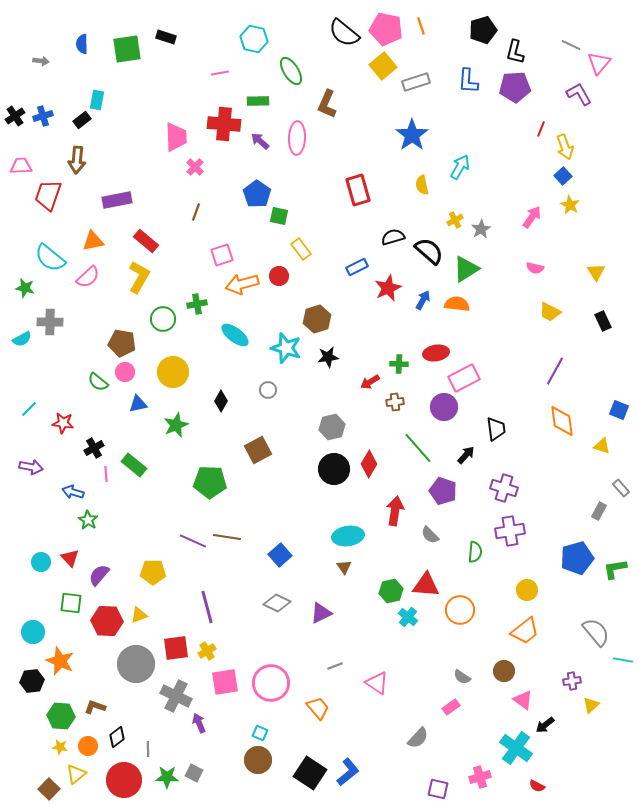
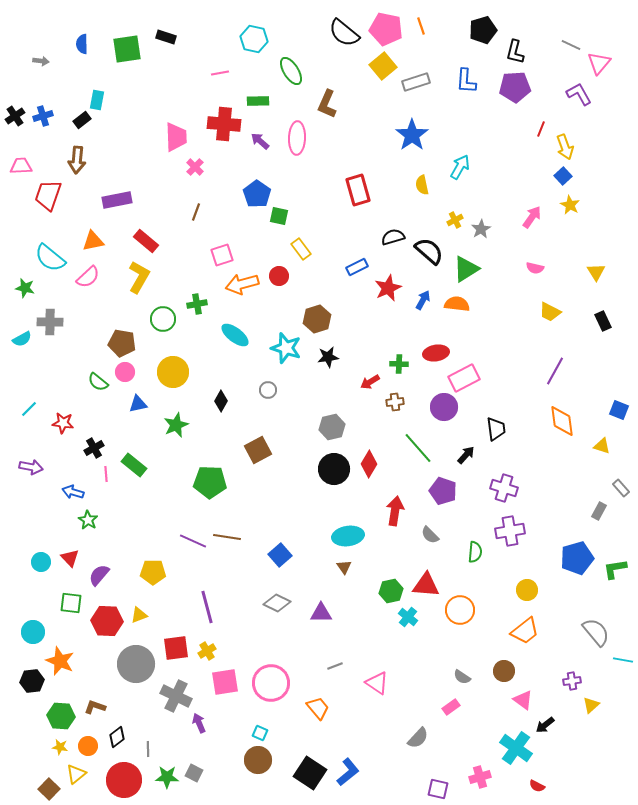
blue L-shape at (468, 81): moved 2 px left
purple triangle at (321, 613): rotated 25 degrees clockwise
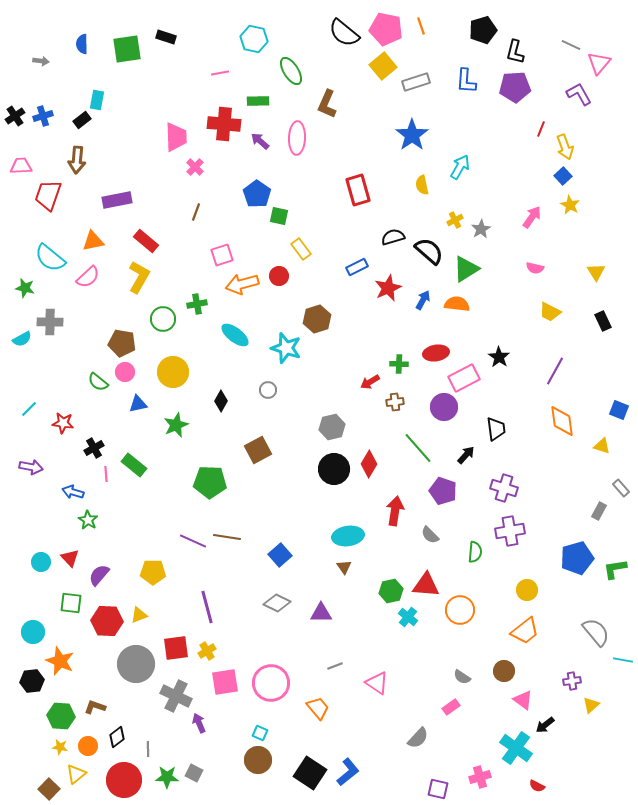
black star at (328, 357): moved 171 px right; rotated 30 degrees counterclockwise
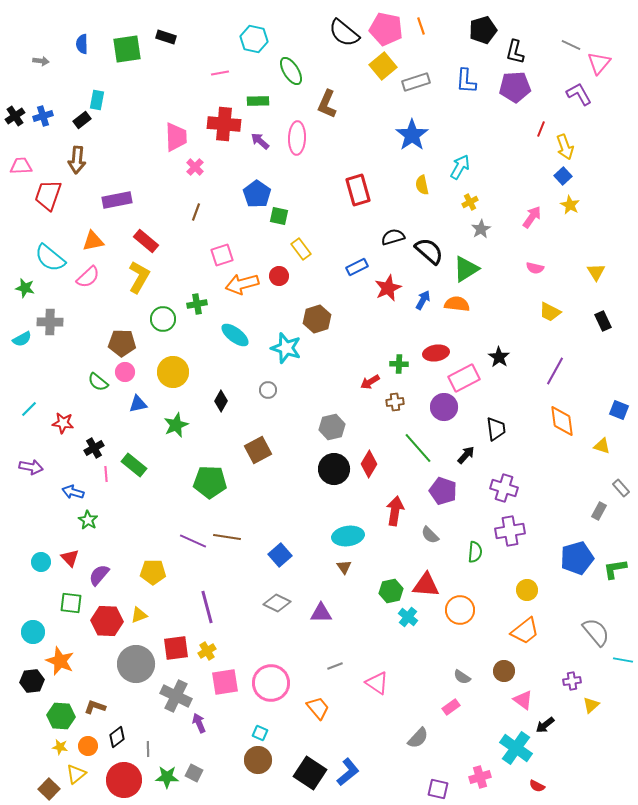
yellow cross at (455, 220): moved 15 px right, 18 px up
brown pentagon at (122, 343): rotated 8 degrees counterclockwise
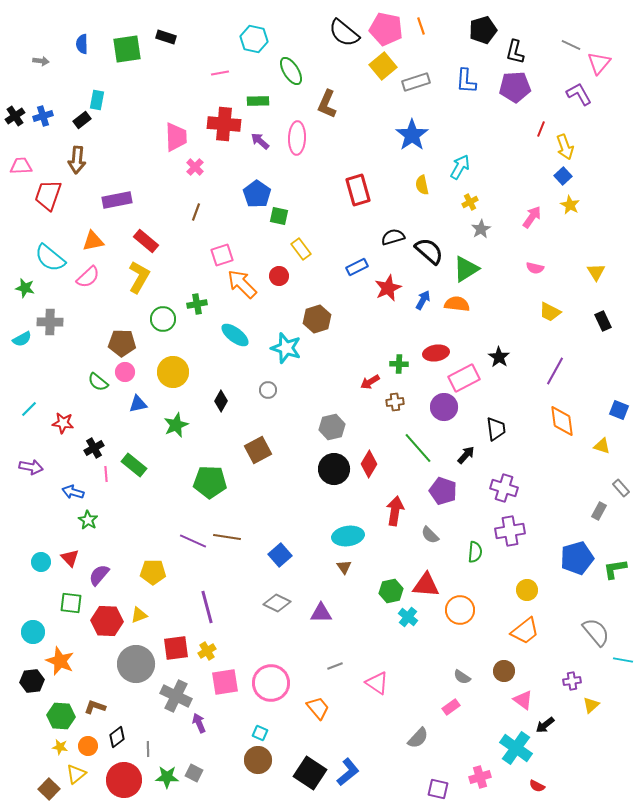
orange arrow at (242, 284): rotated 60 degrees clockwise
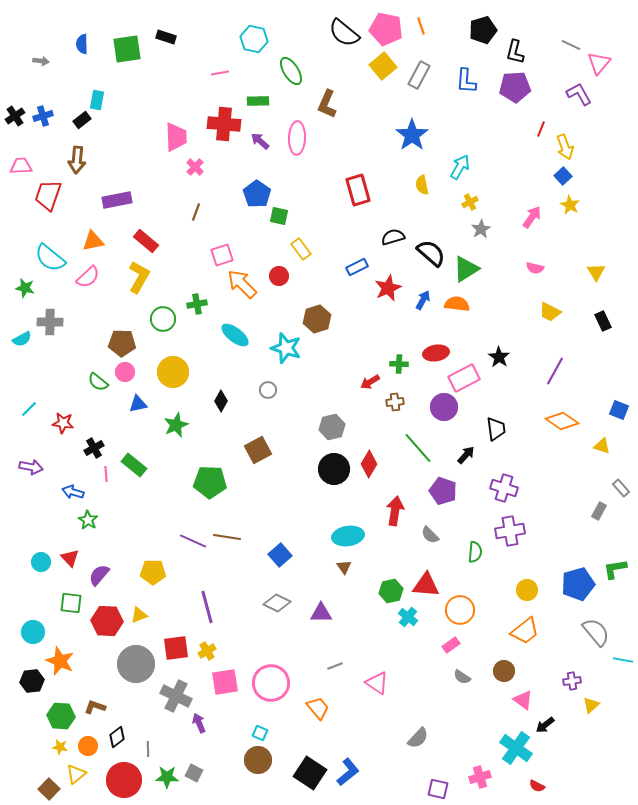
gray rectangle at (416, 82): moved 3 px right, 7 px up; rotated 44 degrees counterclockwise
black semicircle at (429, 251): moved 2 px right, 2 px down
orange diamond at (562, 421): rotated 48 degrees counterclockwise
blue pentagon at (577, 558): moved 1 px right, 26 px down
pink rectangle at (451, 707): moved 62 px up
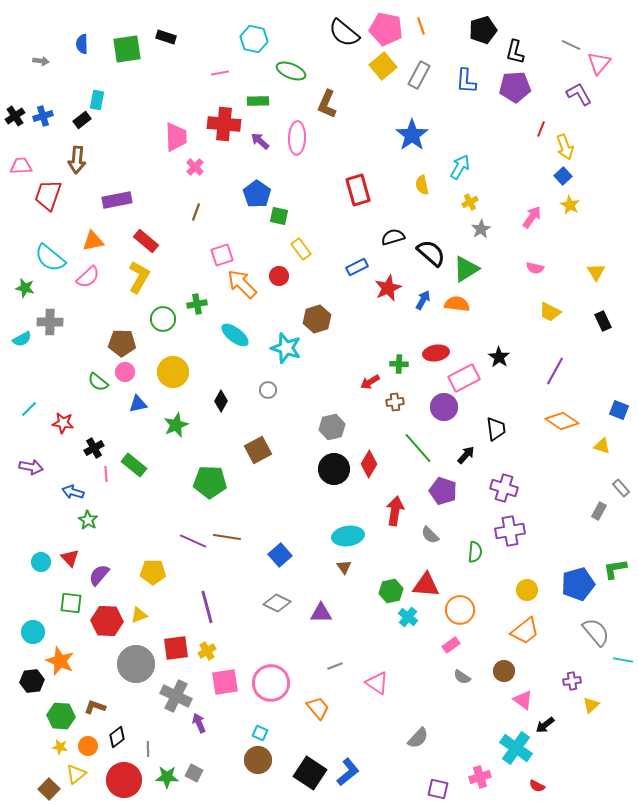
green ellipse at (291, 71): rotated 36 degrees counterclockwise
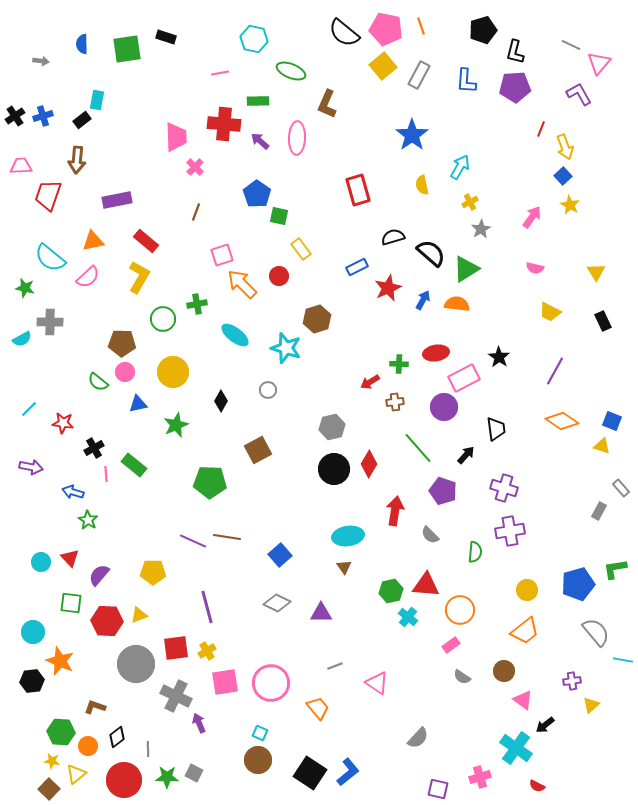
blue square at (619, 410): moved 7 px left, 11 px down
green hexagon at (61, 716): moved 16 px down
yellow star at (60, 747): moved 8 px left, 14 px down
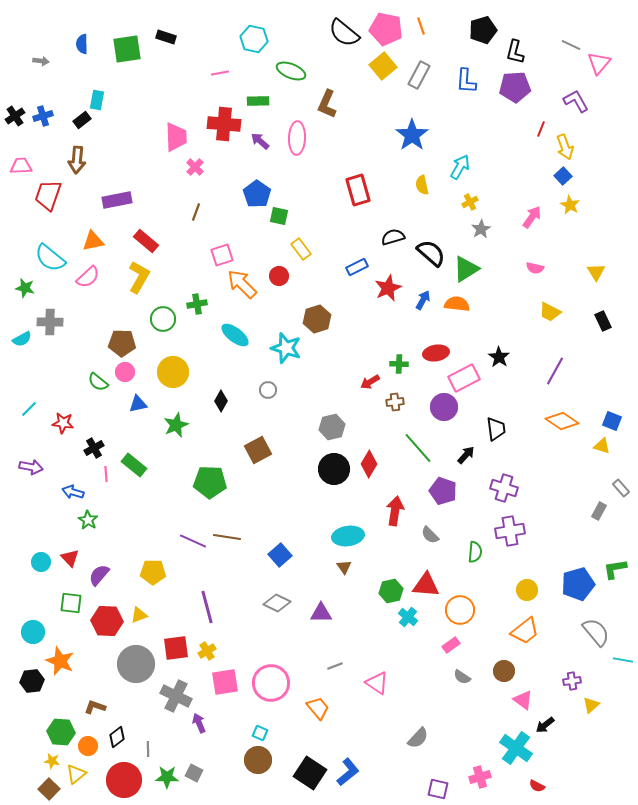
purple L-shape at (579, 94): moved 3 px left, 7 px down
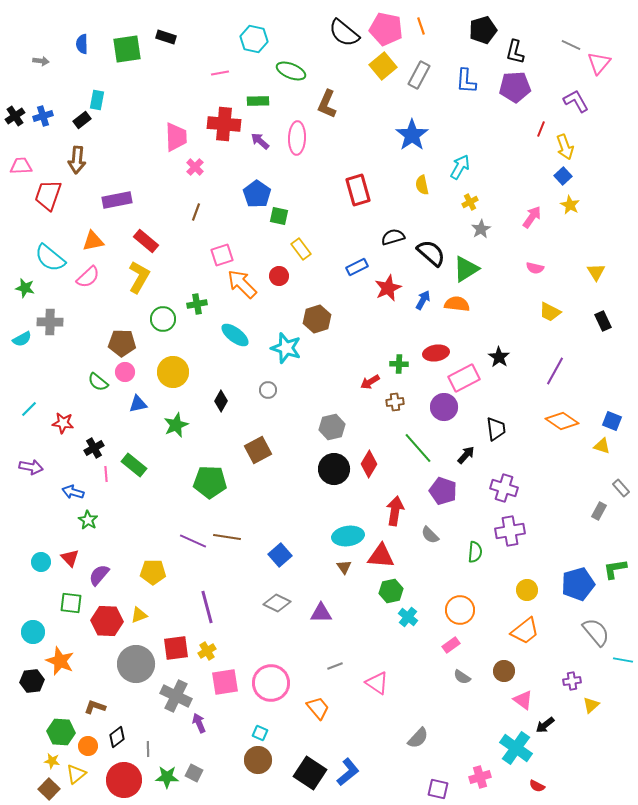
red triangle at (426, 585): moved 45 px left, 29 px up
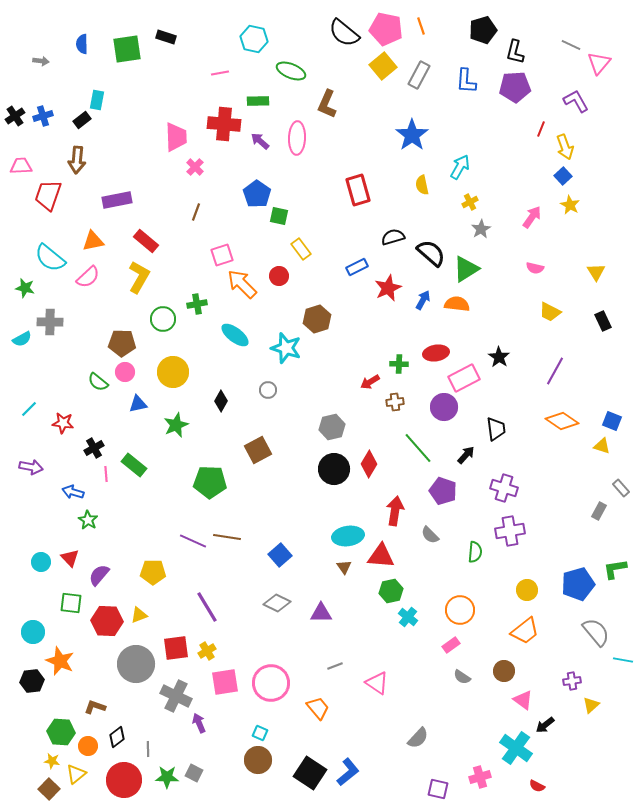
purple line at (207, 607): rotated 16 degrees counterclockwise
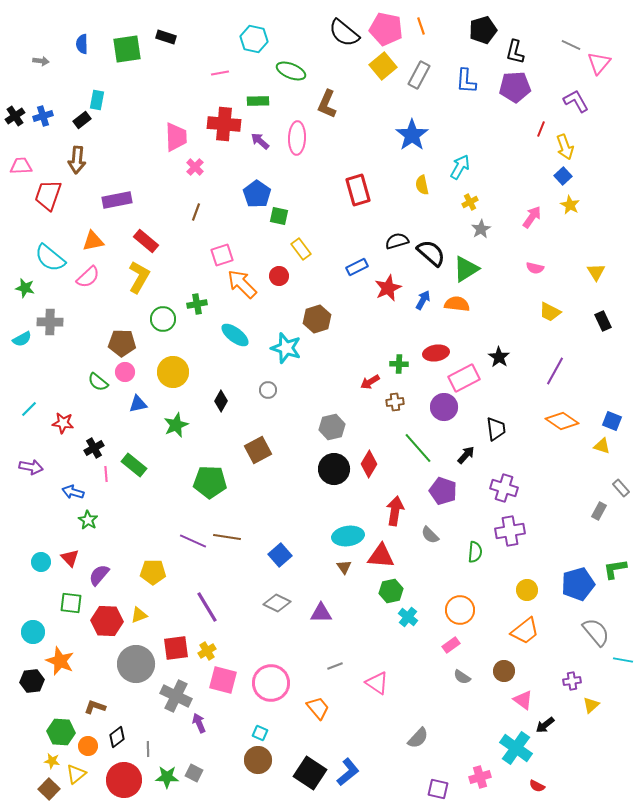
black semicircle at (393, 237): moved 4 px right, 4 px down
pink square at (225, 682): moved 2 px left, 2 px up; rotated 24 degrees clockwise
